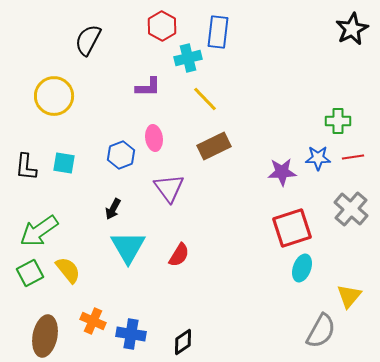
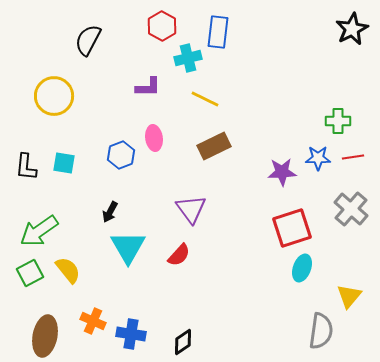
yellow line: rotated 20 degrees counterclockwise
purple triangle: moved 22 px right, 21 px down
black arrow: moved 3 px left, 3 px down
red semicircle: rotated 10 degrees clockwise
gray semicircle: rotated 21 degrees counterclockwise
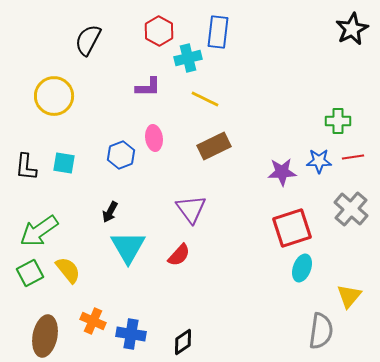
red hexagon: moved 3 px left, 5 px down
blue star: moved 1 px right, 3 px down
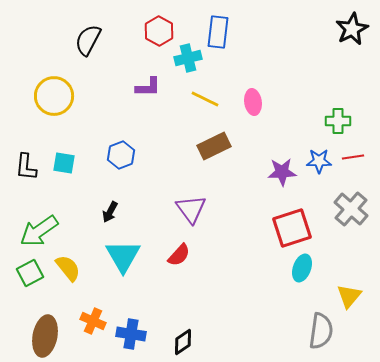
pink ellipse: moved 99 px right, 36 px up
cyan triangle: moved 5 px left, 9 px down
yellow semicircle: moved 2 px up
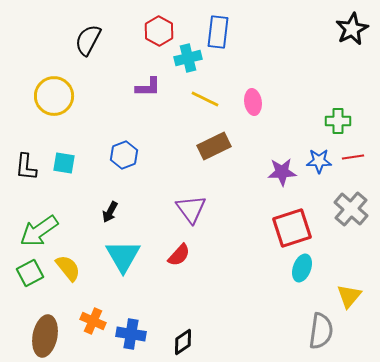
blue hexagon: moved 3 px right
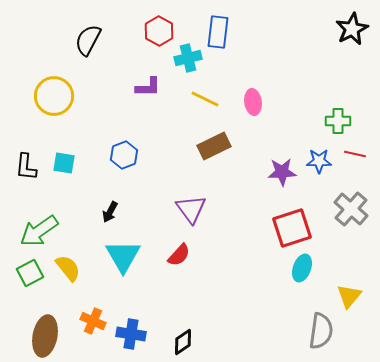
red line: moved 2 px right, 3 px up; rotated 20 degrees clockwise
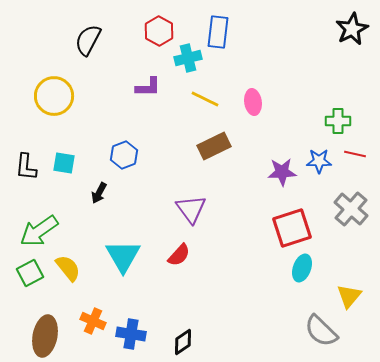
black arrow: moved 11 px left, 19 px up
gray semicircle: rotated 126 degrees clockwise
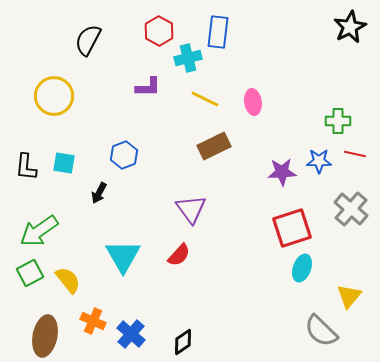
black star: moved 2 px left, 2 px up
yellow semicircle: moved 12 px down
blue cross: rotated 32 degrees clockwise
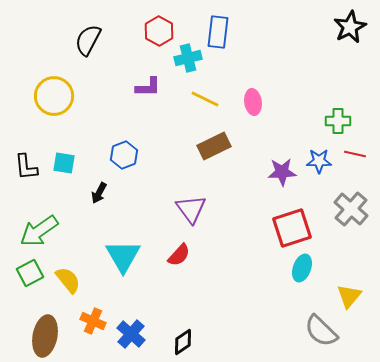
black L-shape: rotated 12 degrees counterclockwise
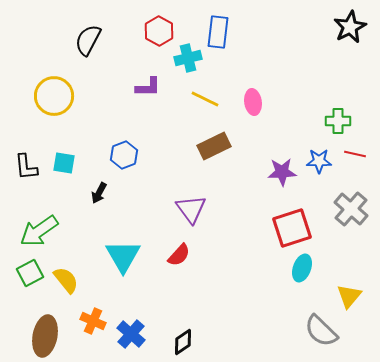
yellow semicircle: moved 2 px left
